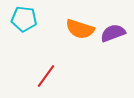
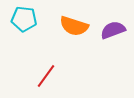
orange semicircle: moved 6 px left, 3 px up
purple semicircle: moved 3 px up
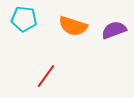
orange semicircle: moved 1 px left
purple semicircle: moved 1 px right
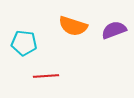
cyan pentagon: moved 24 px down
red line: rotated 50 degrees clockwise
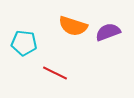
purple semicircle: moved 6 px left, 2 px down
red line: moved 9 px right, 3 px up; rotated 30 degrees clockwise
